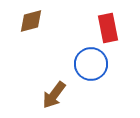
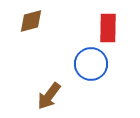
red rectangle: rotated 12 degrees clockwise
brown arrow: moved 5 px left, 1 px down
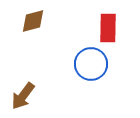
brown diamond: moved 2 px right
brown arrow: moved 26 px left
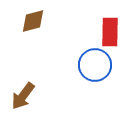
red rectangle: moved 2 px right, 4 px down
blue circle: moved 4 px right, 1 px down
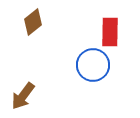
brown diamond: moved 1 px down; rotated 24 degrees counterclockwise
blue circle: moved 2 px left
